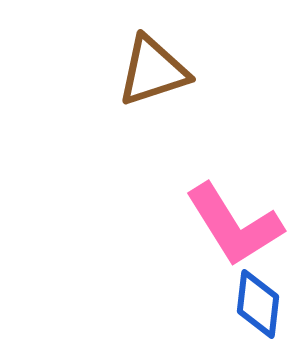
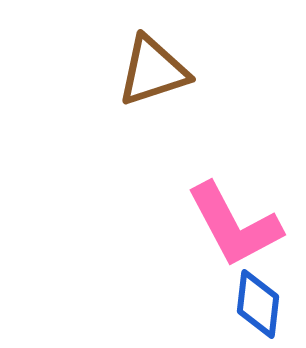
pink L-shape: rotated 4 degrees clockwise
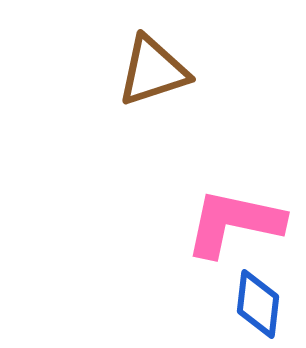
pink L-shape: moved 2 px up; rotated 130 degrees clockwise
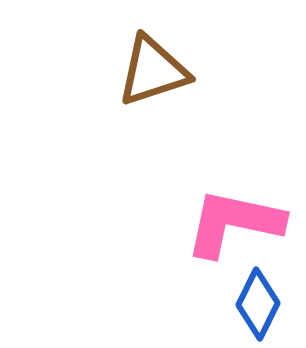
blue diamond: rotated 20 degrees clockwise
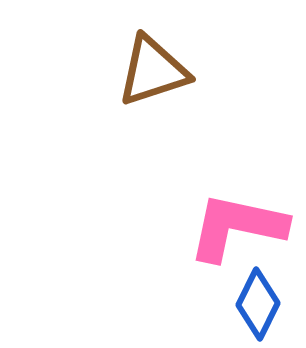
pink L-shape: moved 3 px right, 4 px down
